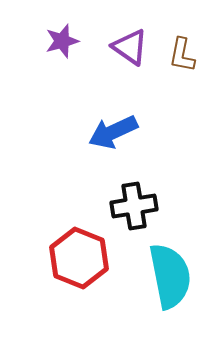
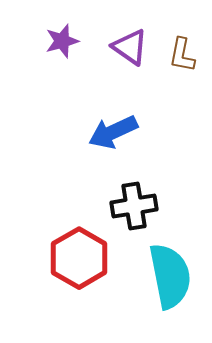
red hexagon: rotated 8 degrees clockwise
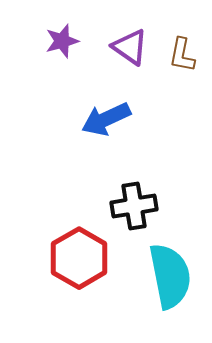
blue arrow: moved 7 px left, 13 px up
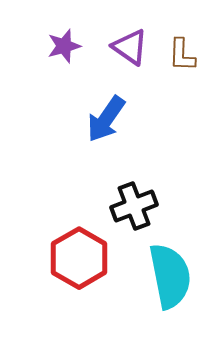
purple star: moved 2 px right, 5 px down
brown L-shape: rotated 9 degrees counterclockwise
blue arrow: rotated 30 degrees counterclockwise
black cross: rotated 12 degrees counterclockwise
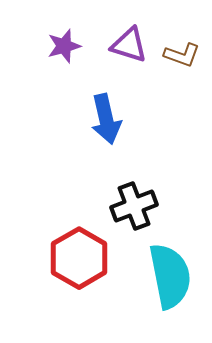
purple triangle: moved 1 px left, 2 px up; rotated 18 degrees counterclockwise
brown L-shape: rotated 72 degrees counterclockwise
blue arrow: rotated 48 degrees counterclockwise
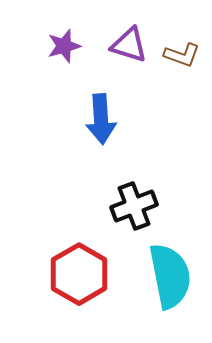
blue arrow: moved 5 px left; rotated 9 degrees clockwise
red hexagon: moved 16 px down
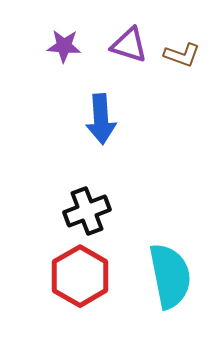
purple star: rotated 20 degrees clockwise
black cross: moved 47 px left, 5 px down
red hexagon: moved 1 px right, 2 px down
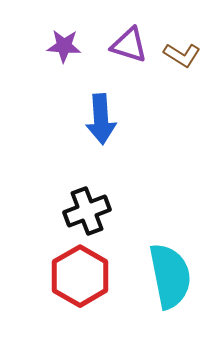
brown L-shape: rotated 12 degrees clockwise
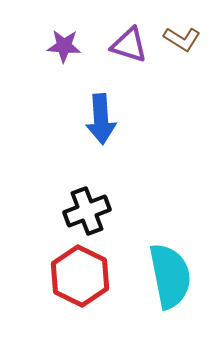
brown L-shape: moved 16 px up
red hexagon: rotated 4 degrees counterclockwise
